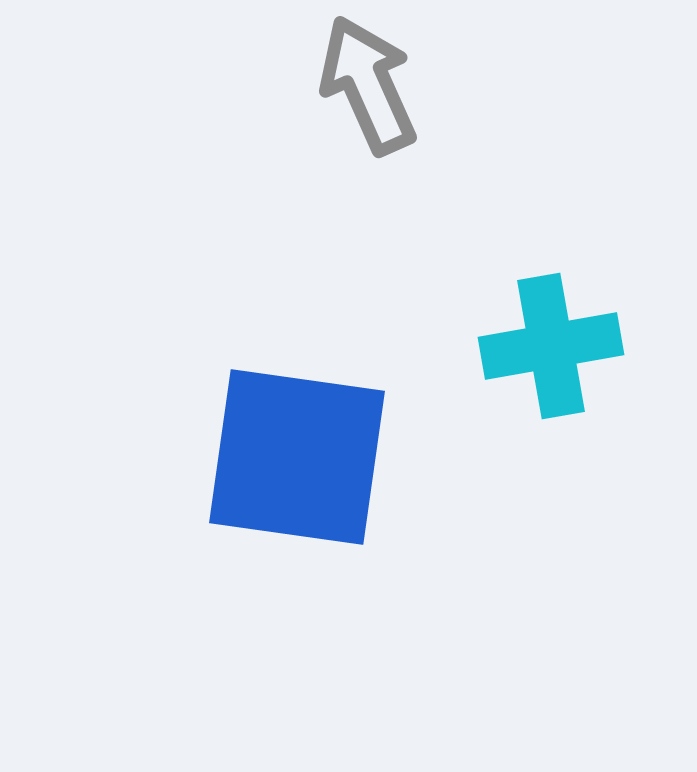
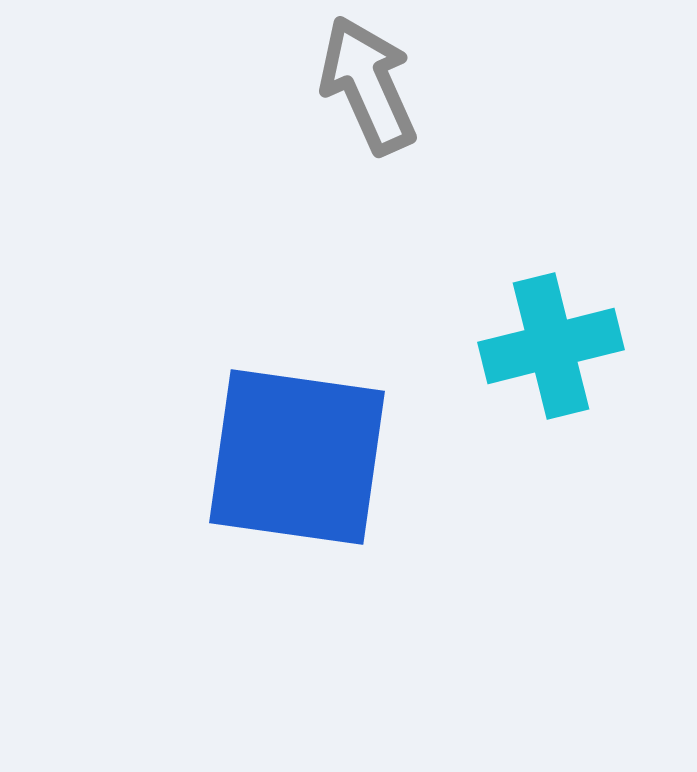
cyan cross: rotated 4 degrees counterclockwise
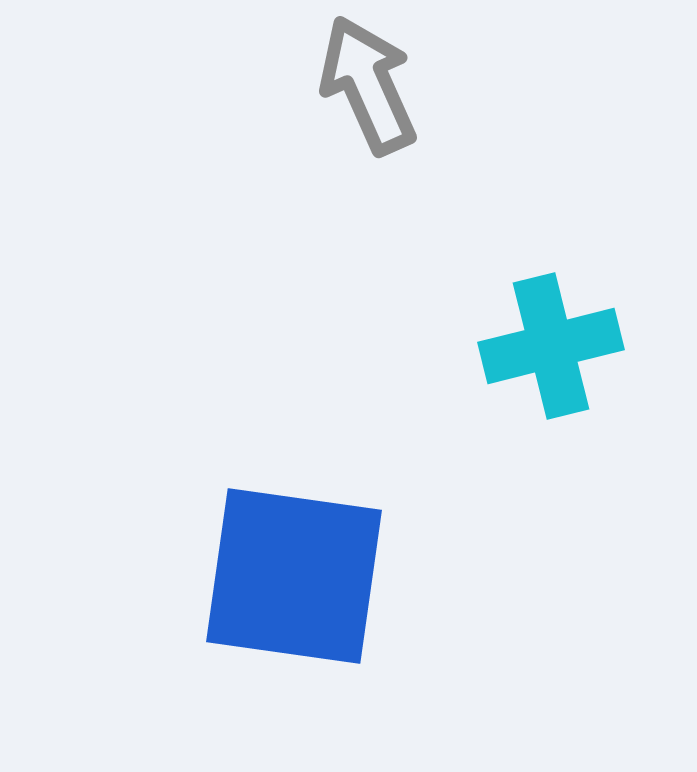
blue square: moved 3 px left, 119 px down
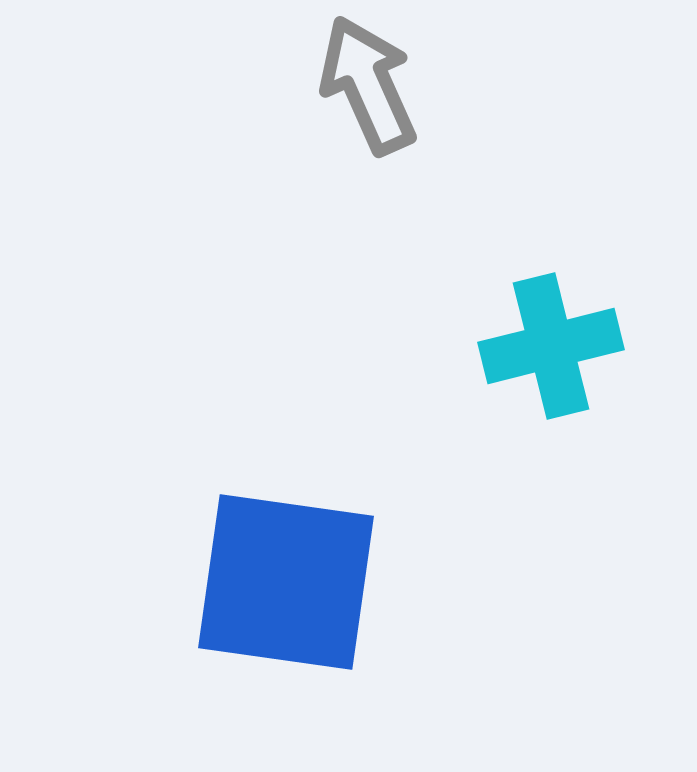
blue square: moved 8 px left, 6 px down
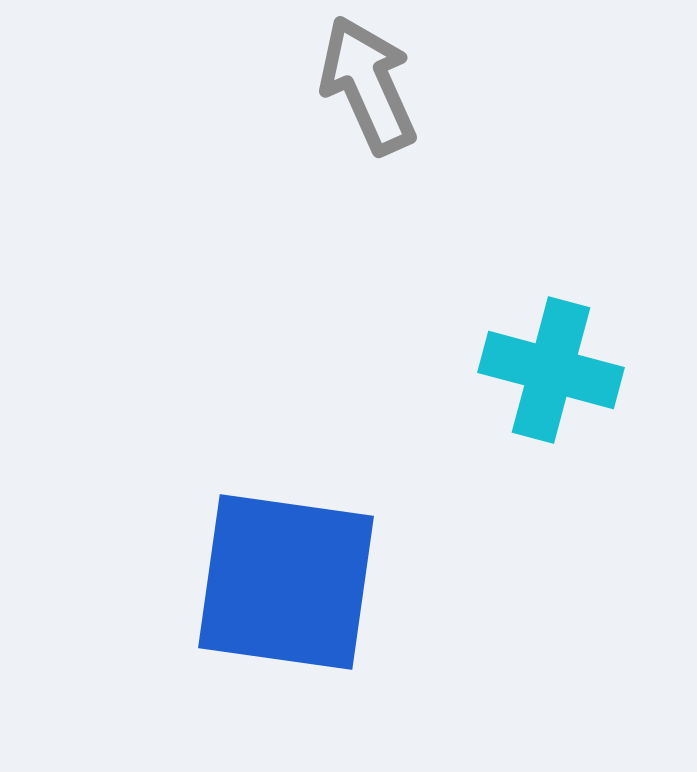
cyan cross: moved 24 px down; rotated 29 degrees clockwise
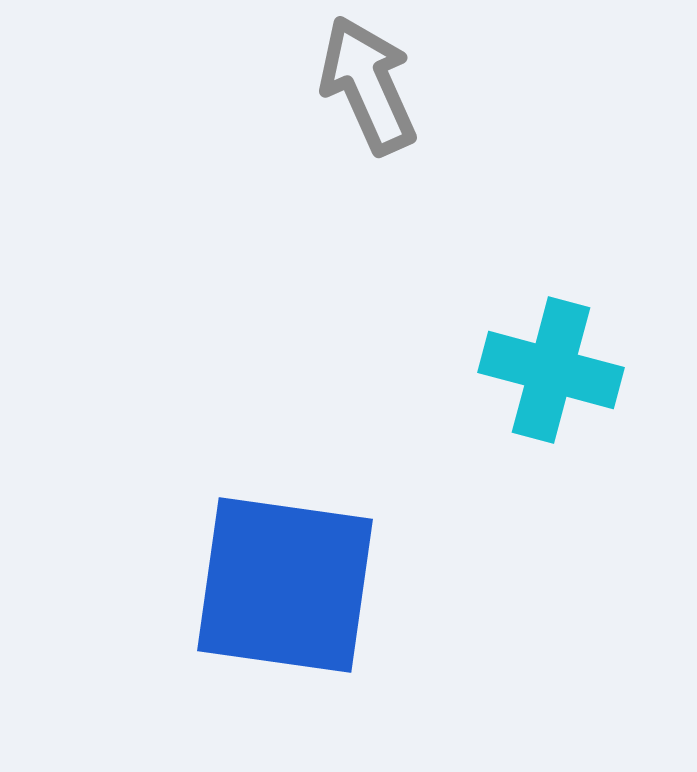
blue square: moved 1 px left, 3 px down
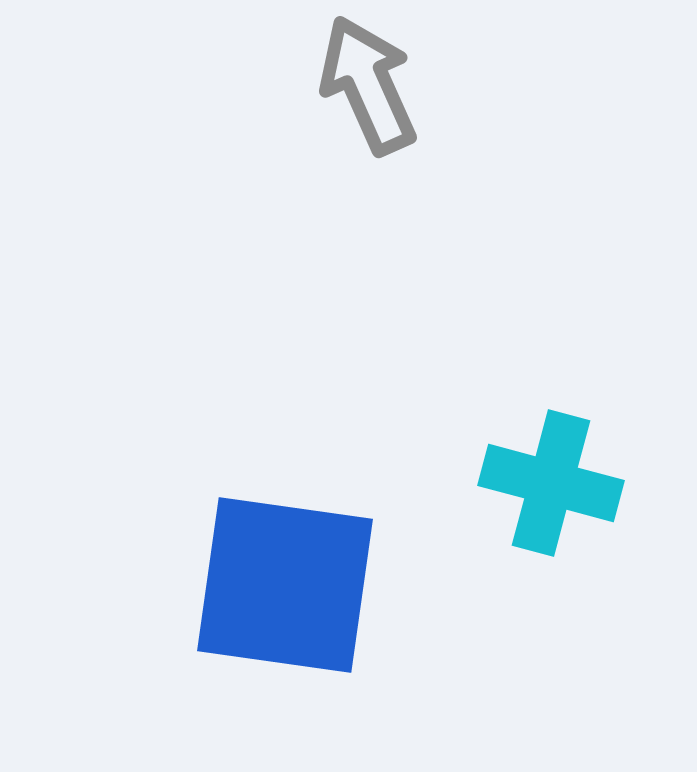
cyan cross: moved 113 px down
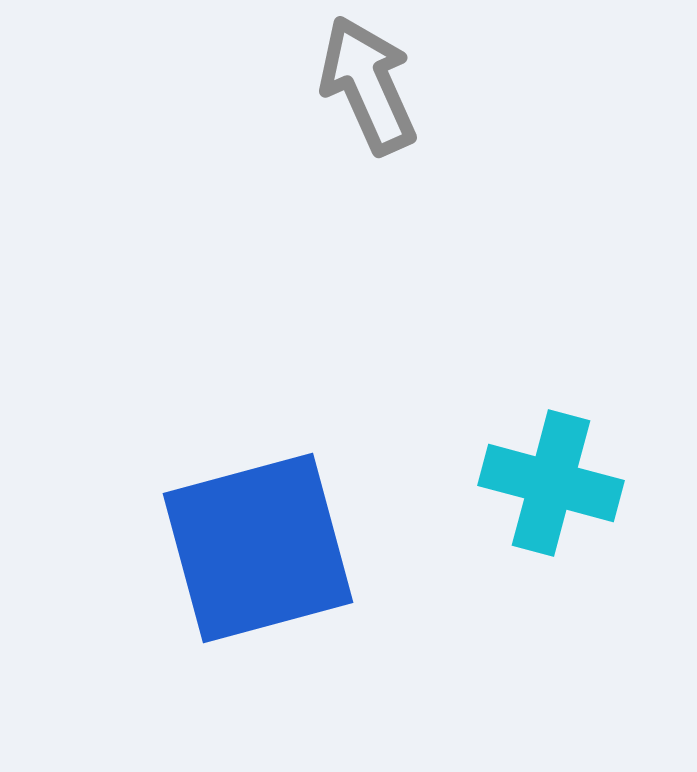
blue square: moved 27 px left, 37 px up; rotated 23 degrees counterclockwise
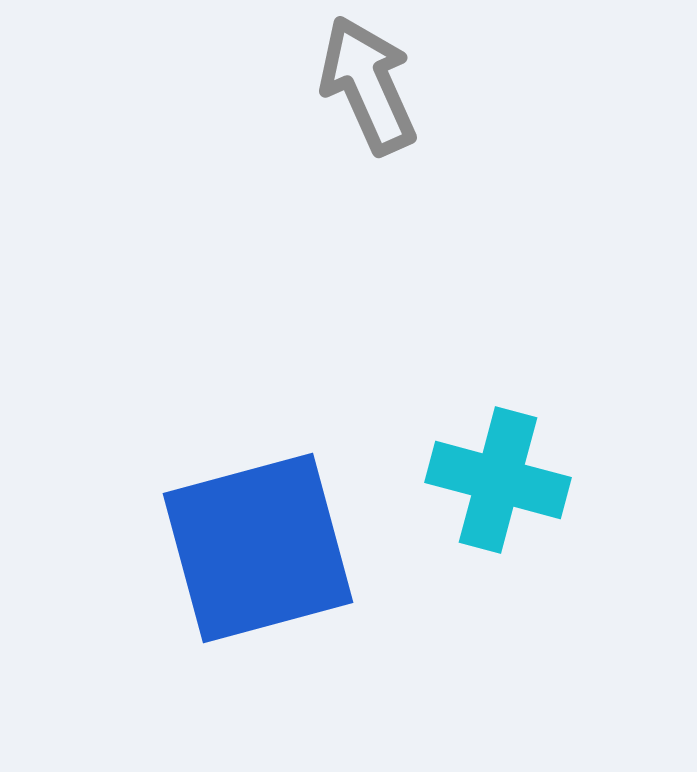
cyan cross: moved 53 px left, 3 px up
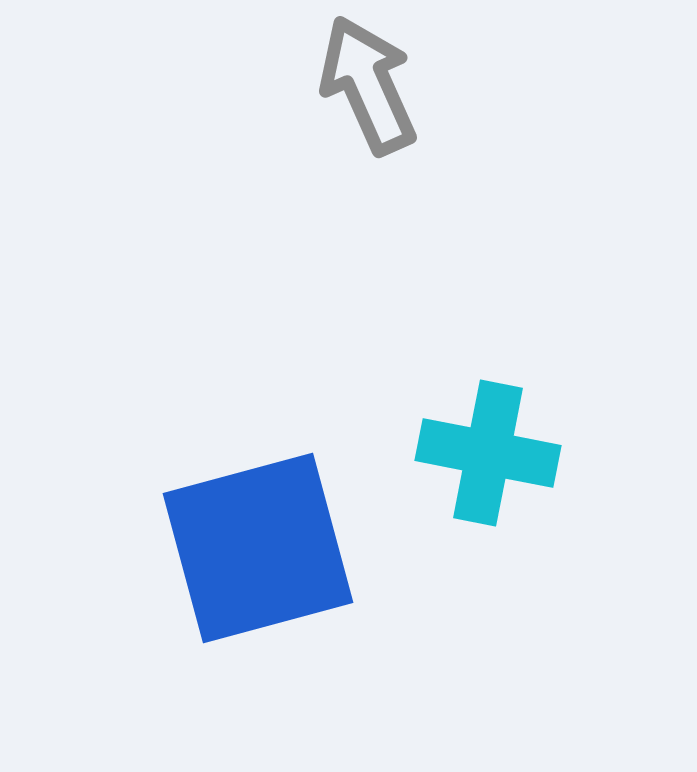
cyan cross: moved 10 px left, 27 px up; rotated 4 degrees counterclockwise
